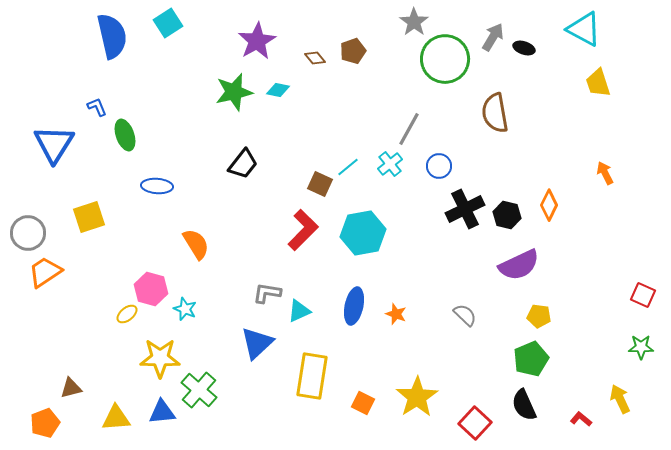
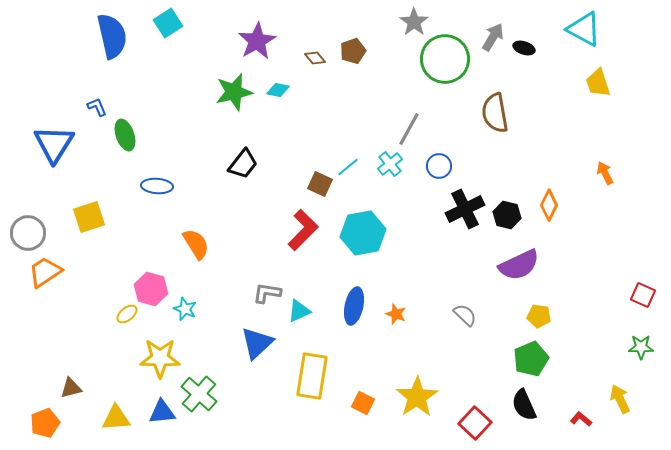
green cross at (199, 390): moved 4 px down
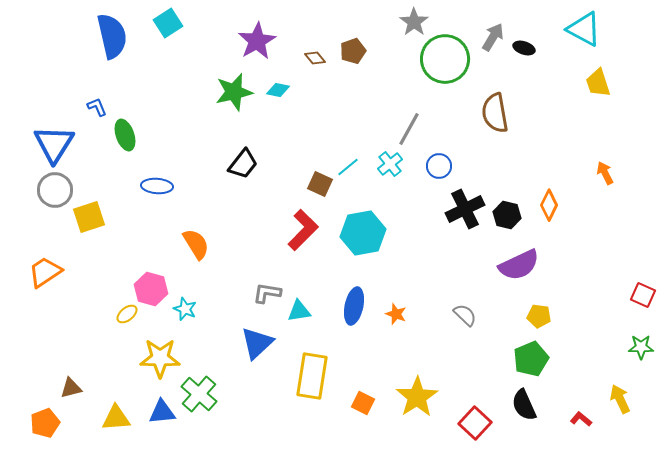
gray circle at (28, 233): moved 27 px right, 43 px up
cyan triangle at (299, 311): rotated 15 degrees clockwise
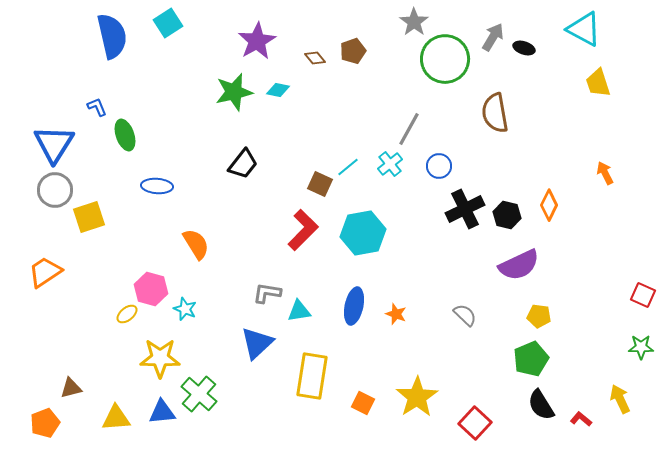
black semicircle at (524, 405): moved 17 px right; rotated 8 degrees counterclockwise
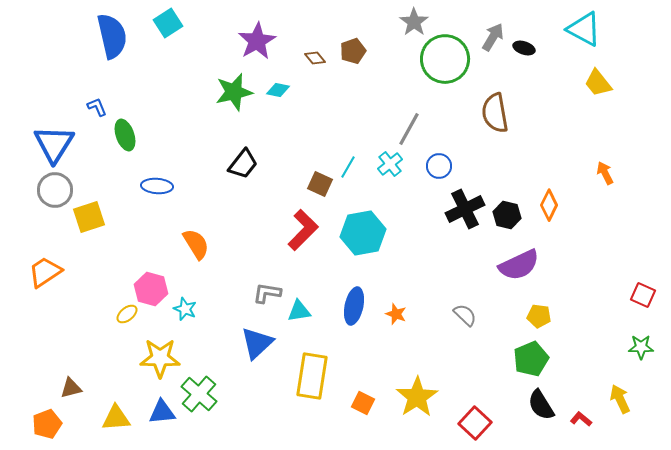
yellow trapezoid at (598, 83): rotated 20 degrees counterclockwise
cyan line at (348, 167): rotated 20 degrees counterclockwise
orange pentagon at (45, 423): moved 2 px right, 1 px down
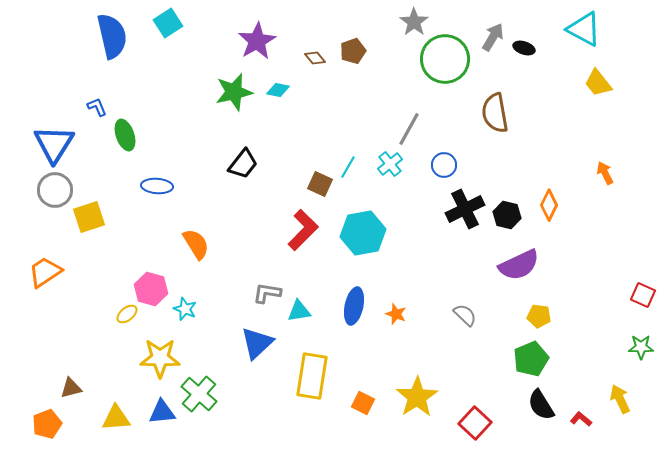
blue circle at (439, 166): moved 5 px right, 1 px up
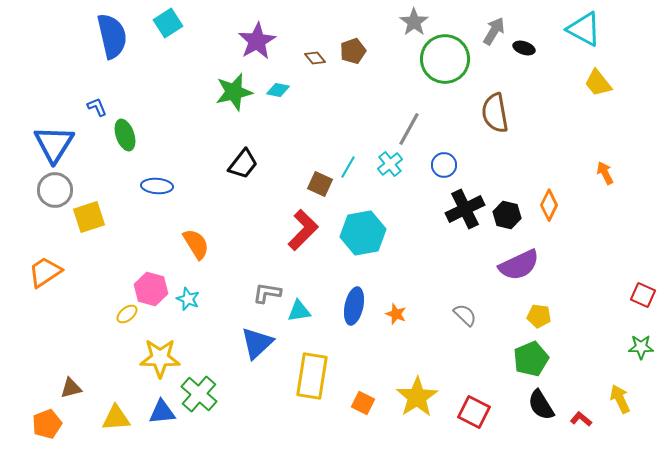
gray arrow at (493, 37): moved 1 px right, 6 px up
cyan star at (185, 309): moved 3 px right, 10 px up
red square at (475, 423): moved 1 px left, 11 px up; rotated 16 degrees counterclockwise
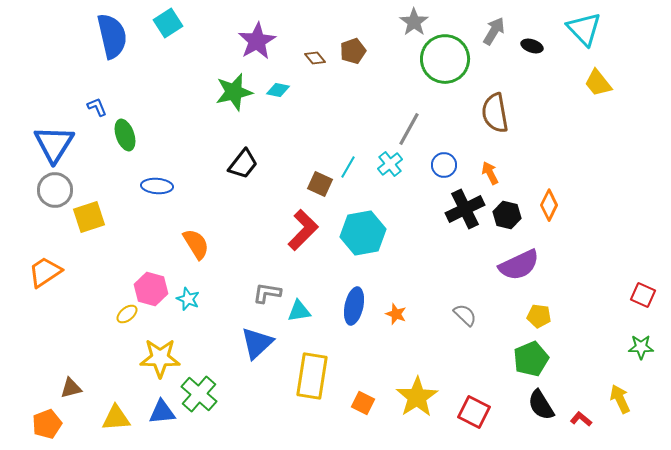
cyan triangle at (584, 29): rotated 18 degrees clockwise
black ellipse at (524, 48): moved 8 px right, 2 px up
orange arrow at (605, 173): moved 115 px left
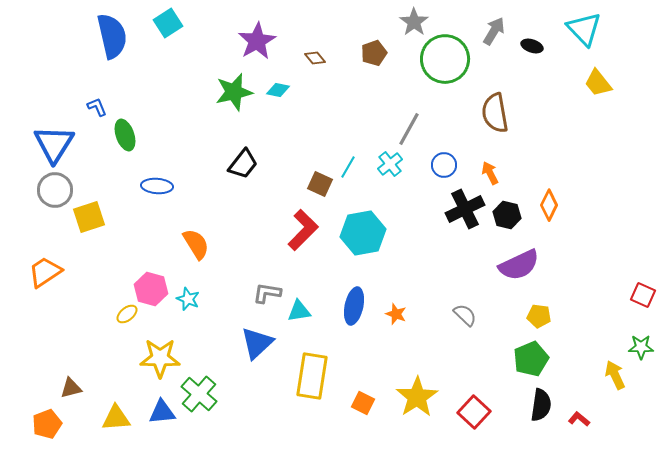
brown pentagon at (353, 51): moved 21 px right, 2 px down
yellow arrow at (620, 399): moved 5 px left, 24 px up
black semicircle at (541, 405): rotated 140 degrees counterclockwise
red square at (474, 412): rotated 16 degrees clockwise
red L-shape at (581, 419): moved 2 px left
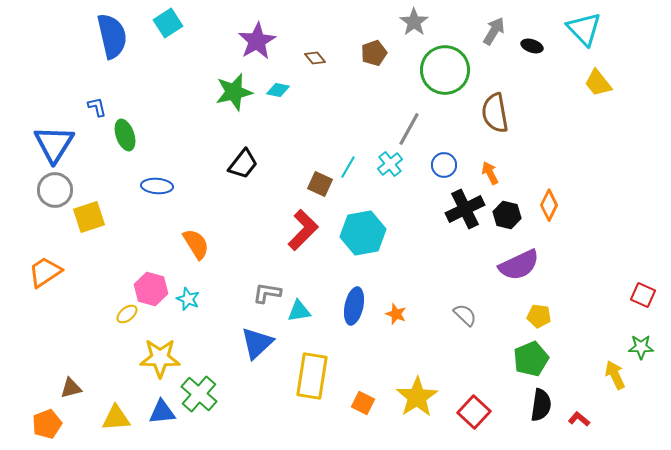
green circle at (445, 59): moved 11 px down
blue L-shape at (97, 107): rotated 10 degrees clockwise
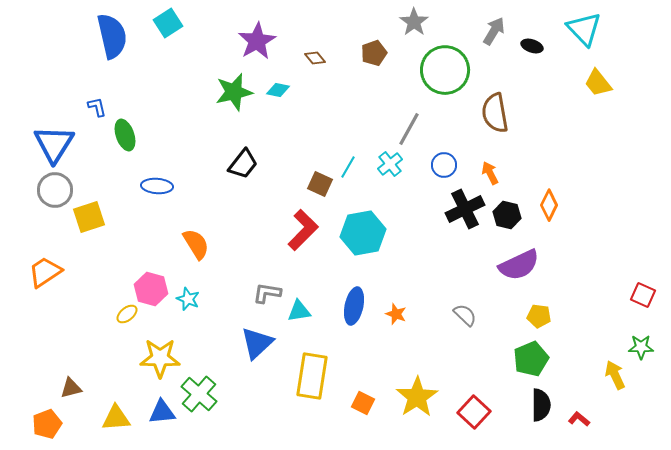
black semicircle at (541, 405): rotated 8 degrees counterclockwise
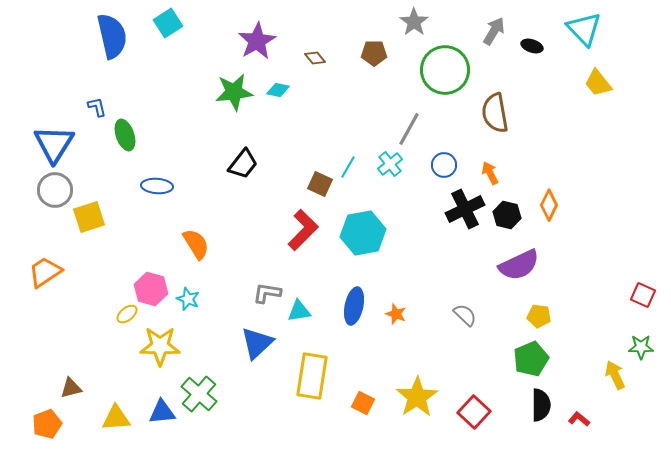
brown pentagon at (374, 53): rotated 20 degrees clockwise
green star at (234, 92): rotated 6 degrees clockwise
yellow star at (160, 358): moved 12 px up
